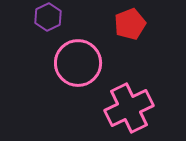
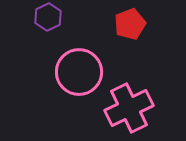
pink circle: moved 1 px right, 9 px down
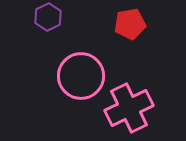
red pentagon: rotated 12 degrees clockwise
pink circle: moved 2 px right, 4 px down
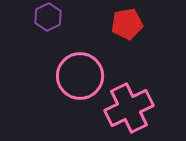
red pentagon: moved 3 px left
pink circle: moved 1 px left
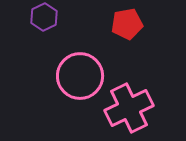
purple hexagon: moved 4 px left
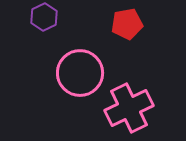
pink circle: moved 3 px up
